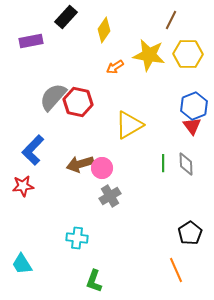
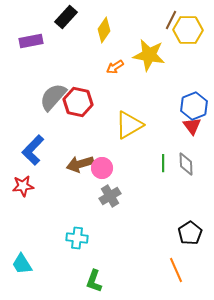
yellow hexagon: moved 24 px up
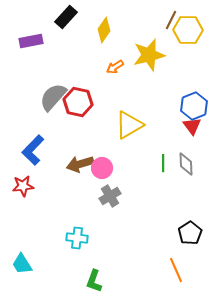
yellow star: rotated 24 degrees counterclockwise
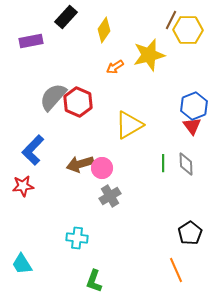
red hexagon: rotated 12 degrees clockwise
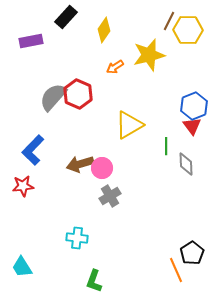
brown line: moved 2 px left, 1 px down
red hexagon: moved 8 px up
green line: moved 3 px right, 17 px up
black pentagon: moved 2 px right, 20 px down
cyan trapezoid: moved 3 px down
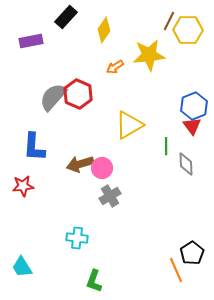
yellow star: rotated 8 degrees clockwise
blue L-shape: moved 1 px right, 3 px up; rotated 40 degrees counterclockwise
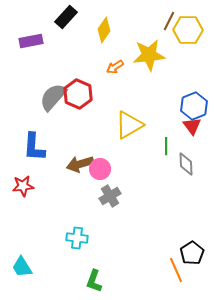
pink circle: moved 2 px left, 1 px down
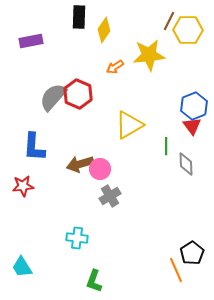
black rectangle: moved 13 px right; rotated 40 degrees counterclockwise
